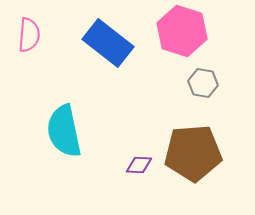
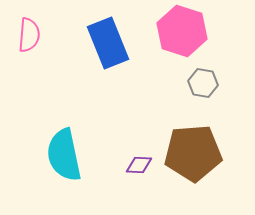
blue rectangle: rotated 30 degrees clockwise
cyan semicircle: moved 24 px down
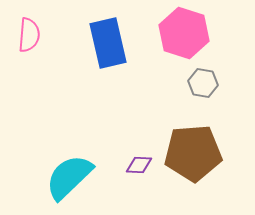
pink hexagon: moved 2 px right, 2 px down
blue rectangle: rotated 9 degrees clockwise
cyan semicircle: moved 5 px right, 22 px down; rotated 58 degrees clockwise
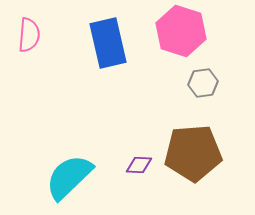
pink hexagon: moved 3 px left, 2 px up
gray hexagon: rotated 16 degrees counterclockwise
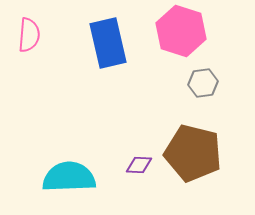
brown pentagon: rotated 18 degrees clockwise
cyan semicircle: rotated 42 degrees clockwise
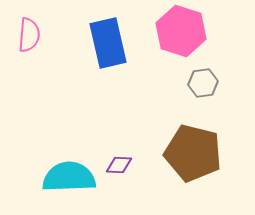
purple diamond: moved 20 px left
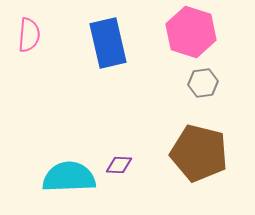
pink hexagon: moved 10 px right, 1 px down
brown pentagon: moved 6 px right
